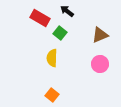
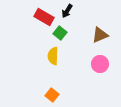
black arrow: rotated 96 degrees counterclockwise
red rectangle: moved 4 px right, 1 px up
yellow semicircle: moved 1 px right, 2 px up
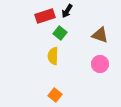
red rectangle: moved 1 px right, 1 px up; rotated 48 degrees counterclockwise
brown triangle: rotated 42 degrees clockwise
orange square: moved 3 px right
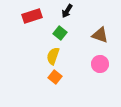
red rectangle: moved 13 px left
yellow semicircle: rotated 18 degrees clockwise
orange square: moved 18 px up
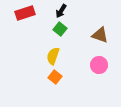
black arrow: moved 6 px left
red rectangle: moved 7 px left, 3 px up
green square: moved 4 px up
pink circle: moved 1 px left, 1 px down
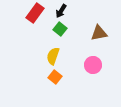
red rectangle: moved 10 px right; rotated 36 degrees counterclockwise
brown triangle: moved 1 px left, 2 px up; rotated 30 degrees counterclockwise
pink circle: moved 6 px left
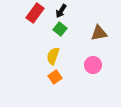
orange square: rotated 16 degrees clockwise
